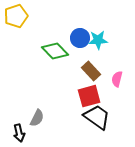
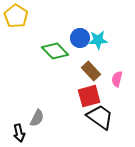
yellow pentagon: rotated 20 degrees counterclockwise
black trapezoid: moved 3 px right
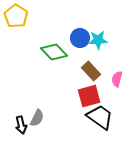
green diamond: moved 1 px left, 1 px down
black arrow: moved 2 px right, 8 px up
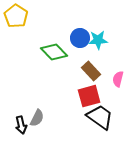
pink semicircle: moved 1 px right
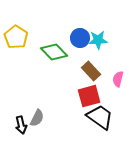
yellow pentagon: moved 21 px down
